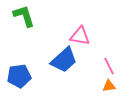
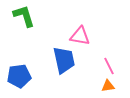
blue trapezoid: rotated 60 degrees counterclockwise
orange triangle: moved 1 px left
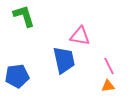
blue pentagon: moved 2 px left
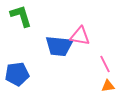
green L-shape: moved 3 px left
blue trapezoid: moved 5 px left, 14 px up; rotated 108 degrees clockwise
pink line: moved 4 px left, 2 px up
blue pentagon: moved 2 px up
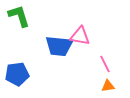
green L-shape: moved 2 px left
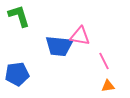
pink line: moved 1 px left, 3 px up
